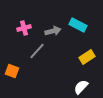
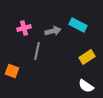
gray line: rotated 30 degrees counterclockwise
white semicircle: moved 5 px right, 1 px up; rotated 98 degrees counterclockwise
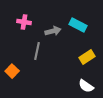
pink cross: moved 6 px up; rotated 24 degrees clockwise
orange square: rotated 24 degrees clockwise
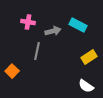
pink cross: moved 4 px right
yellow rectangle: moved 2 px right
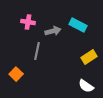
orange square: moved 4 px right, 3 px down
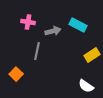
yellow rectangle: moved 3 px right, 2 px up
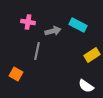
orange square: rotated 16 degrees counterclockwise
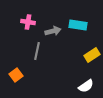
cyan rectangle: rotated 18 degrees counterclockwise
orange square: moved 1 px down; rotated 24 degrees clockwise
white semicircle: rotated 70 degrees counterclockwise
